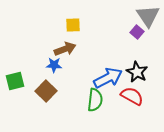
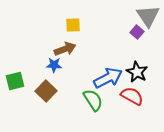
green semicircle: moved 2 px left; rotated 40 degrees counterclockwise
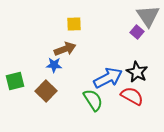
yellow square: moved 1 px right, 1 px up
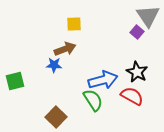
blue arrow: moved 5 px left, 2 px down; rotated 12 degrees clockwise
brown square: moved 10 px right, 26 px down
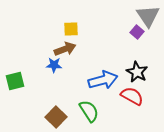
yellow square: moved 3 px left, 5 px down
green semicircle: moved 4 px left, 11 px down
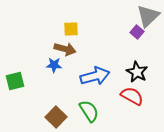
gray triangle: rotated 20 degrees clockwise
brown arrow: rotated 35 degrees clockwise
blue arrow: moved 8 px left, 4 px up
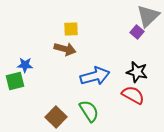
blue star: moved 29 px left
black star: rotated 15 degrees counterclockwise
red semicircle: moved 1 px right, 1 px up
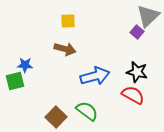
yellow square: moved 3 px left, 8 px up
green semicircle: moved 2 px left; rotated 20 degrees counterclockwise
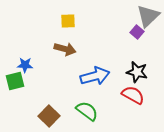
brown square: moved 7 px left, 1 px up
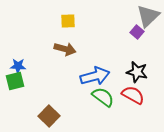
blue star: moved 7 px left, 1 px down
green semicircle: moved 16 px right, 14 px up
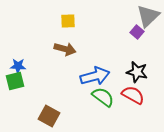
brown square: rotated 15 degrees counterclockwise
